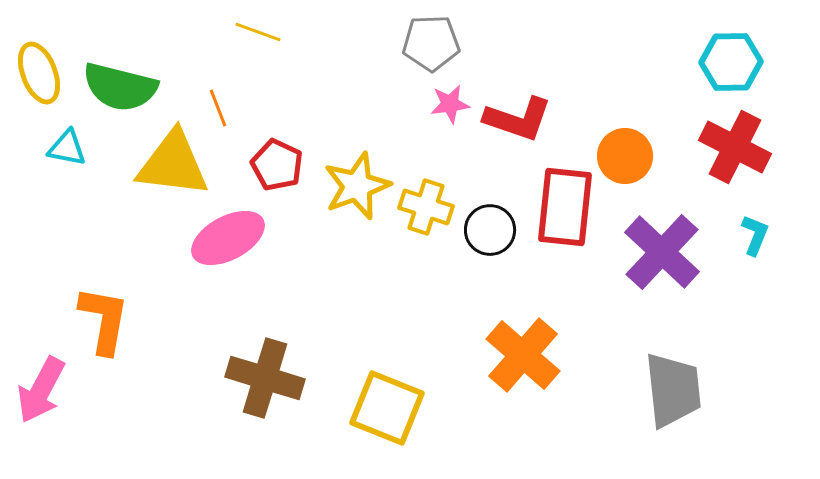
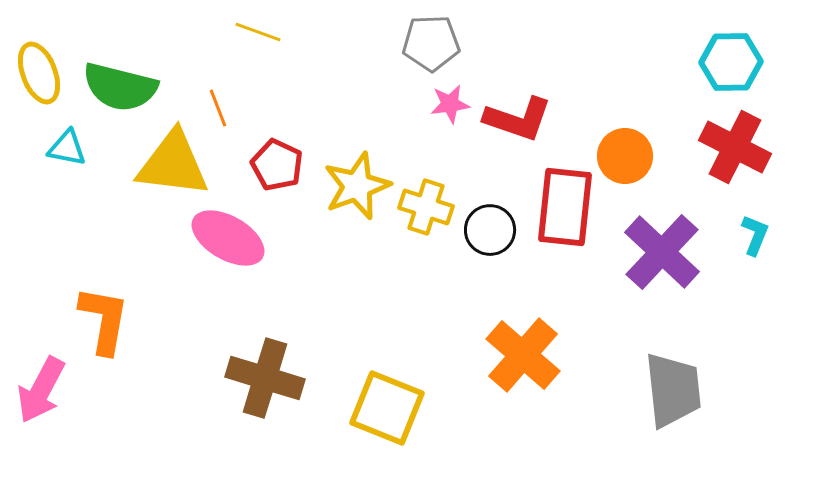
pink ellipse: rotated 58 degrees clockwise
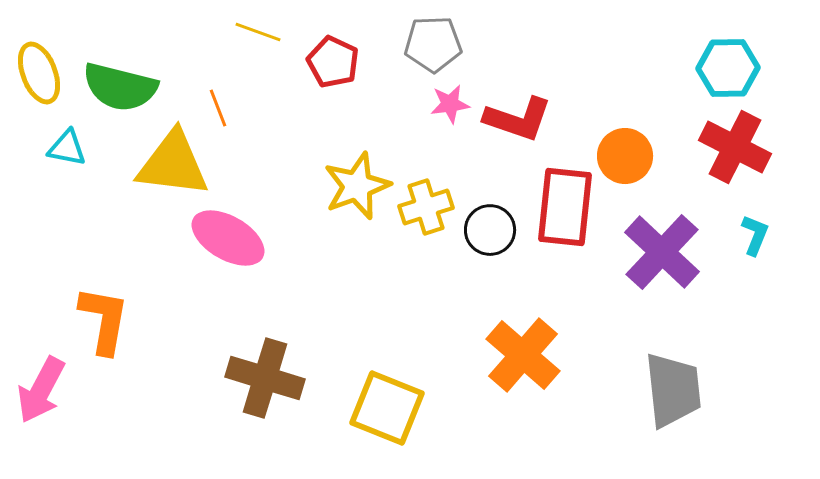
gray pentagon: moved 2 px right, 1 px down
cyan hexagon: moved 3 px left, 6 px down
red pentagon: moved 56 px right, 103 px up
yellow cross: rotated 36 degrees counterclockwise
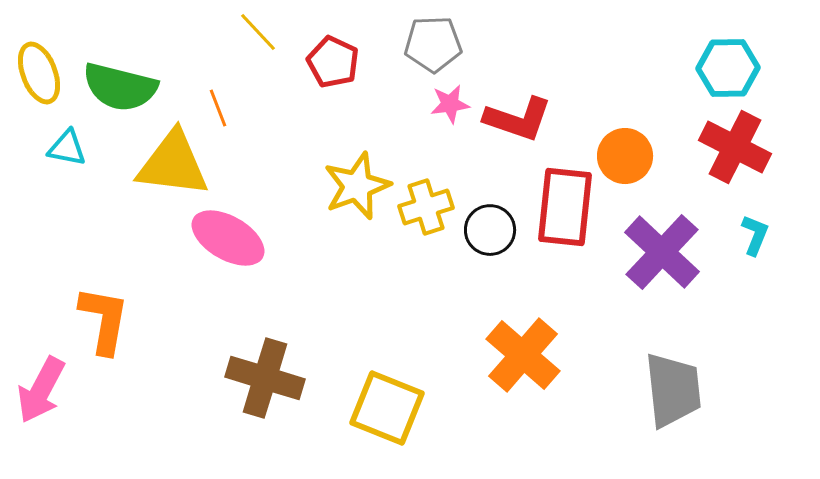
yellow line: rotated 27 degrees clockwise
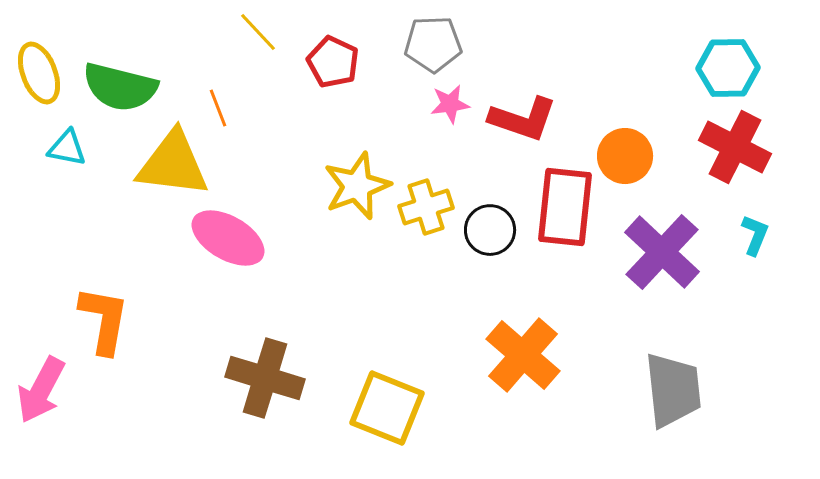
red L-shape: moved 5 px right
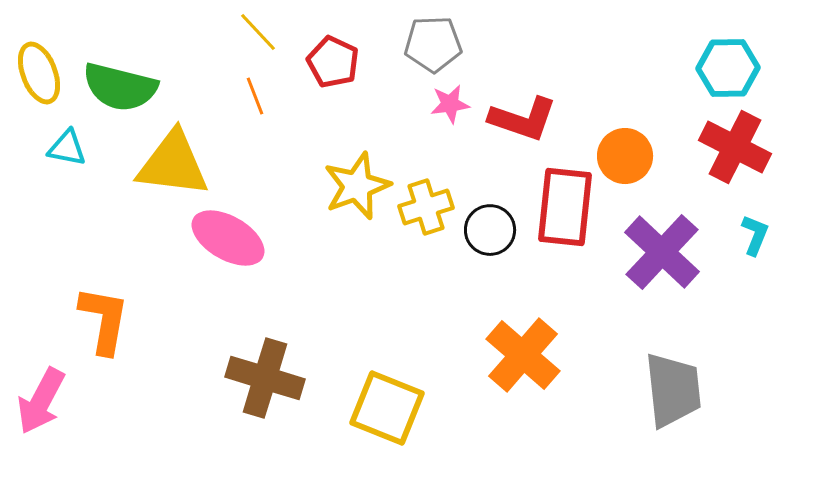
orange line: moved 37 px right, 12 px up
pink arrow: moved 11 px down
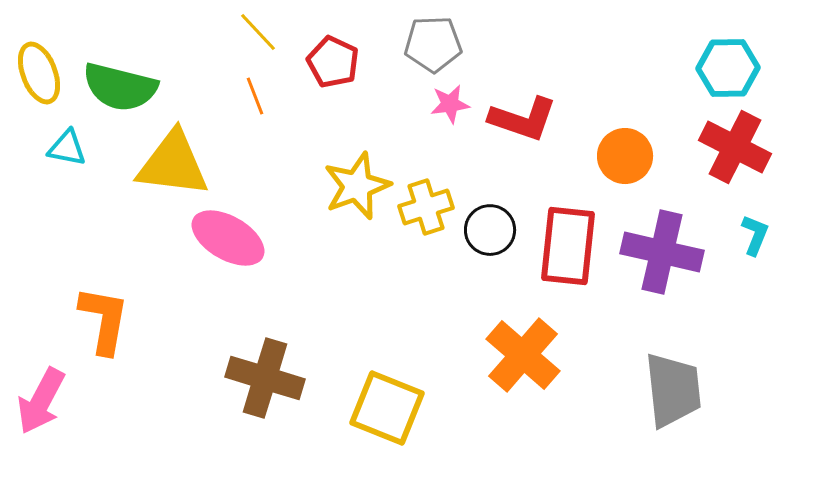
red rectangle: moved 3 px right, 39 px down
purple cross: rotated 30 degrees counterclockwise
